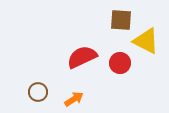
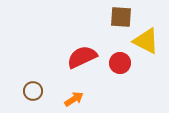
brown square: moved 3 px up
brown circle: moved 5 px left, 1 px up
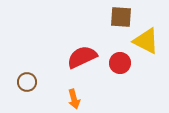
brown circle: moved 6 px left, 9 px up
orange arrow: rotated 108 degrees clockwise
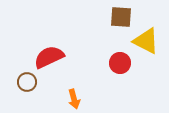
red semicircle: moved 33 px left
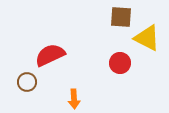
yellow triangle: moved 1 px right, 3 px up
red semicircle: moved 1 px right, 2 px up
orange arrow: rotated 12 degrees clockwise
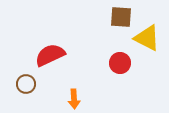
brown circle: moved 1 px left, 2 px down
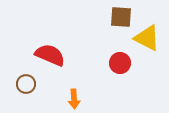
red semicircle: rotated 48 degrees clockwise
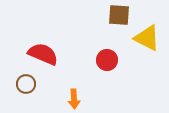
brown square: moved 2 px left, 2 px up
red semicircle: moved 7 px left, 1 px up
red circle: moved 13 px left, 3 px up
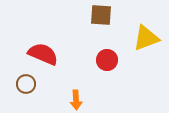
brown square: moved 18 px left
yellow triangle: moved 1 px left; rotated 48 degrees counterclockwise
orange arrow: moved 2 px right, 1 px down
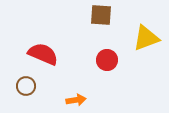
brown circle: moved 2 px down
orange arrow: rotated 96 degrees counterclockwise
